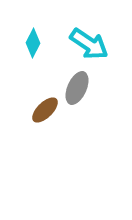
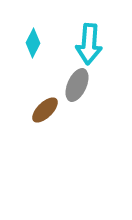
cyan arrow: rotated 60 degrees clockwise
gray ellipse: moved 3 px up
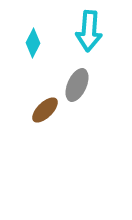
cyan arrow: moved 13 px up
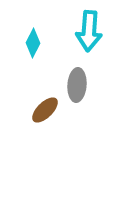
gray ellipse: rotated 20 degrees counterclockwise
